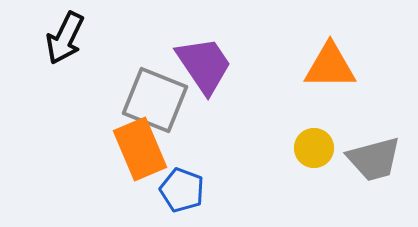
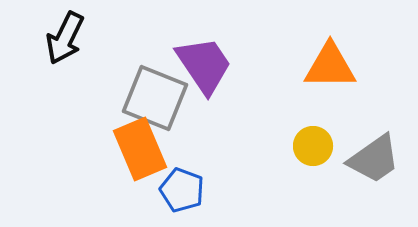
gray square: moved 2 px up
yellow circle: moved 1 px left, 2 px up
gray trapezoid: rotated 20 degrees counterclockwise
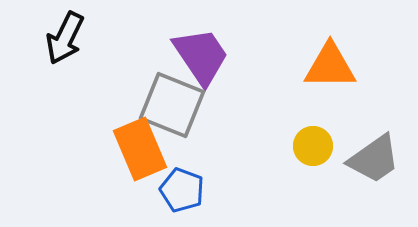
purple trapezoid: moved 3 px left, 9 px up
gray square: moved 17 px right, 7 px down
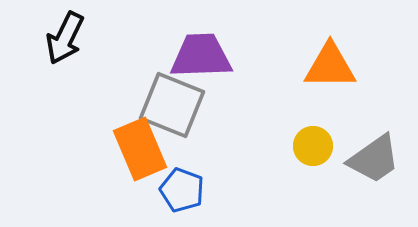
purple trapezoid: rotated 58 degrees counterclockwise
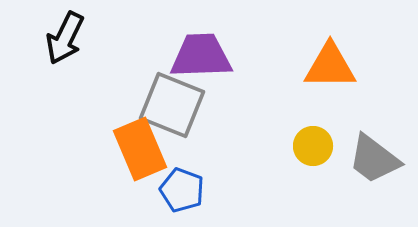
gray trapezoid: rotated 72 degrees clockwise
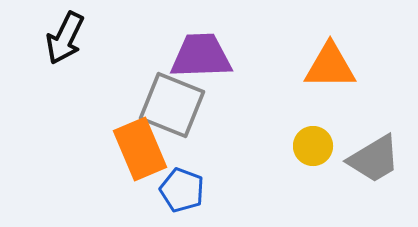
gray trapezoid: rotated 68 degrees counterclockwise
